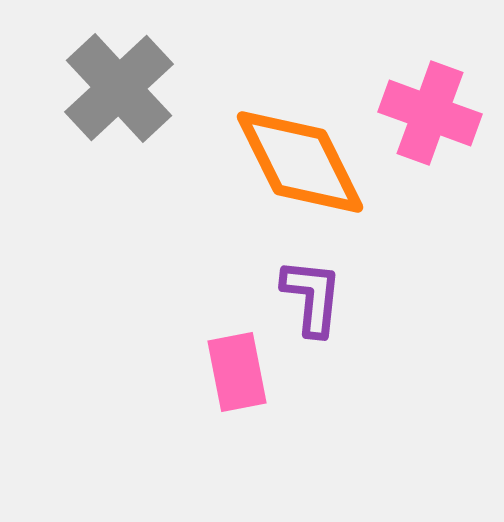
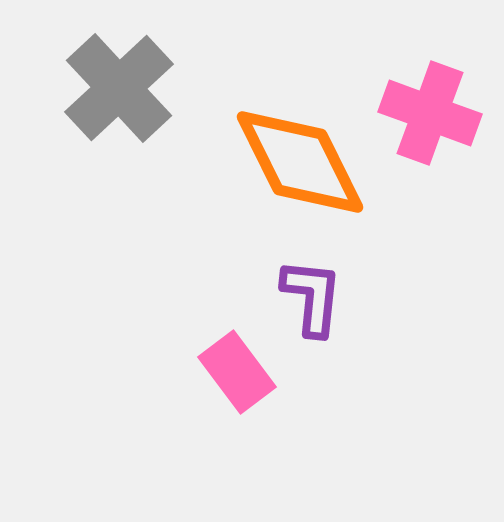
pink rectangle: rotated 26 degrees counterclockwise
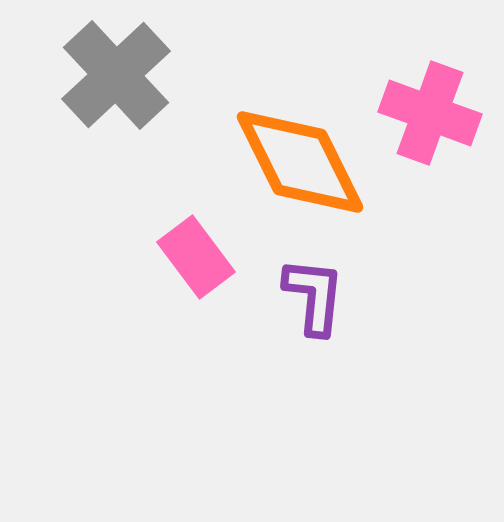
gray cross: moved 3 px left, 13 px up
purple L-shape: moved 2 px right, 1 px up
pink rectangle: moved 41 px left, 115 px up
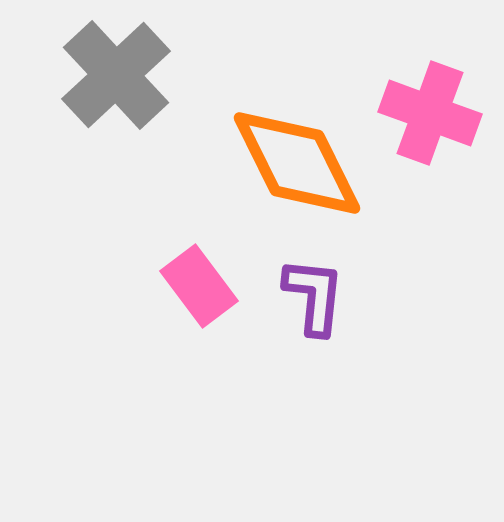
orange diamond: moved 3 px left, 1 px down
pink rectangle: moved 3 px right, 29 px down
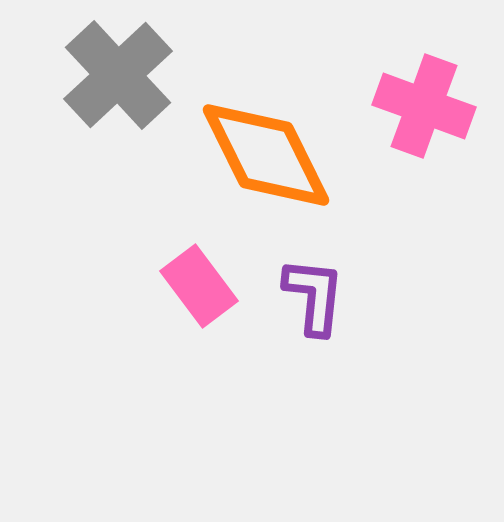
gray cross: moved 2 px right
pink cross: moved 6 px left, 7 px up
orange diamond: moved 31 px left, 8 px up
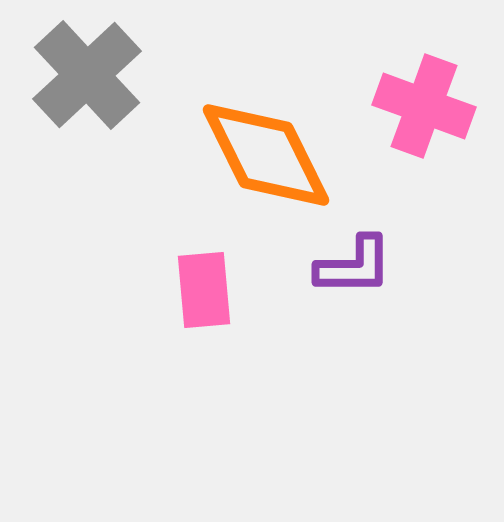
gray cross: moved 31 px left
pink rectangle: moved 5 px right, 4 px down; rotated 32 degrees clockwise
purple L-shape: moved 40 px right, 30 px up; rotated 84 degrees clockwise
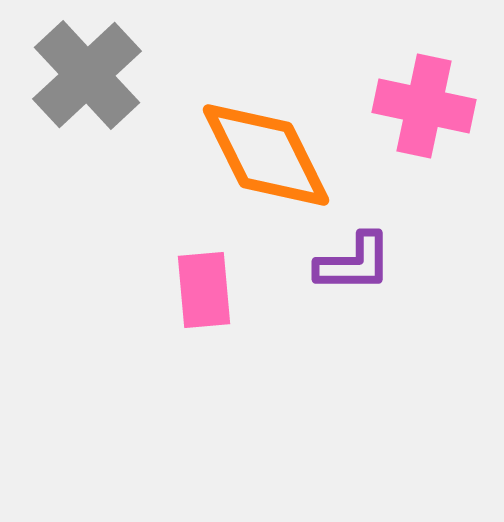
pink cross: rotated 8 degrees counterclockwise
purple L-shape: moved 3 px up
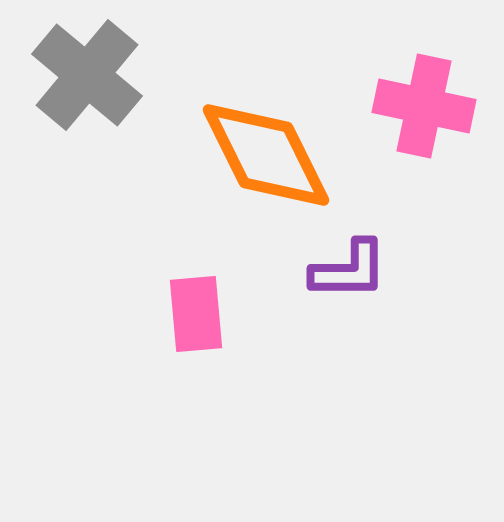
gray cross: rotated 7 degrees counterclockwise
purple L-shape: moved 5 px left, 7 px down
pink rectangle: moved 8 px left, 24 px down
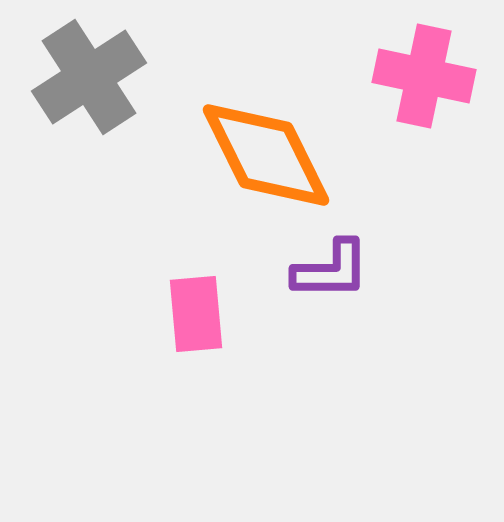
gray cross: moved 2 px right, 2 px down; rotated 17 degrees clockwise
pink cross: moved 30 px up
purple L-shape: moved 18 px left
